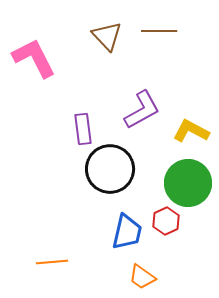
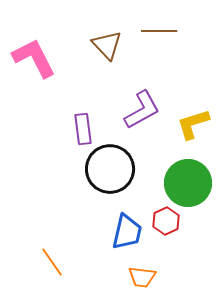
brown triangle: moved 9 px down
yellow L-shape: moved 2 px right, 7 px up; rotated 45 degrees counterclockwise
orange line: rotated 60 degrees clockwise
orange trapezoid: rotated 28 degrees counterclockwise
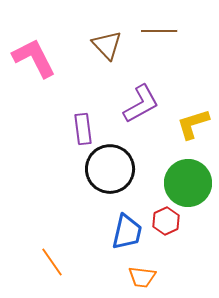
purple L-shape: moved 1 px left, 6 px up
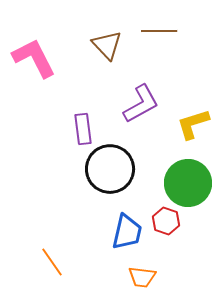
red hexagon: rotated 16 degrees counterclockwise
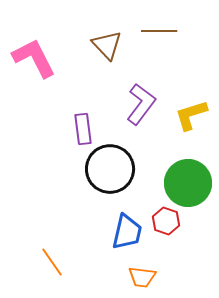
purple L-shape: rotated 24 degrees counterclockwise
yellow L-shape: moved 2 px left, 9 px up
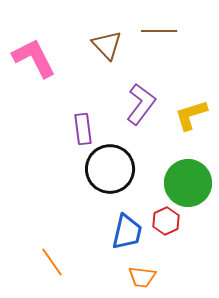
red hexagon: rotated 16 degrees clockwise
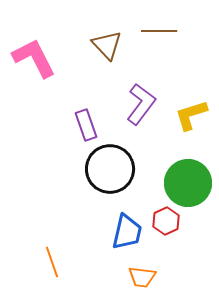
purple rectangle: moved 3 px right, 4 px up; rotated 12 degrees counterclockwise
orange line: rotated 16 degrees clockwise
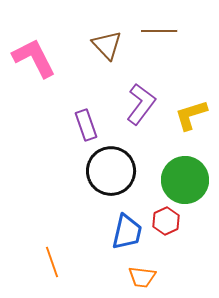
black circle: moved 1 px right, 2 px down
green circle: moved 3 px left, 3 px up
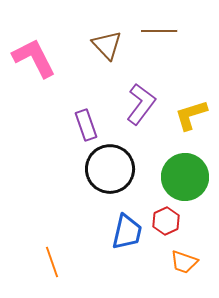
black circle: moved 1 px left, 2 px up
green circle: moved 3 px up
orange trapezoid: moved 42 px right, 15 px up; rotated 12 degrees clockwise
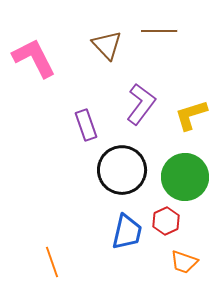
black circle: moved 12 px right, 1 px down
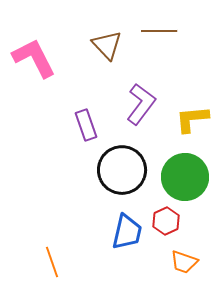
yellow L-shape: moved 1 px right, 4 px down; rotated 12 degrees clockwise
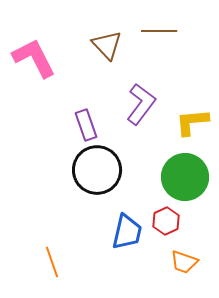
yellow L-shape: moved 3 px down
black circle: moved 25 px left
